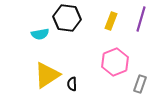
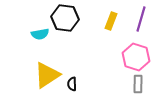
black hexagon: moved 2 px left
pink hexagon: moved 21 px right, 5 px up; rotated 20 degrees counterclockwise
gray rectangle: moved 2 px left; rotated 18 degrees counterclockwise
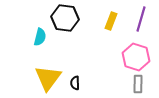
cyan semicircle: moved 3 px down; rotated 66 degrees counterclockwise
yellow triangle: moved 1 px right, 3 px down; rotated 20 degrees counterclockwise
black semicircle: moved 3 px right, 1 px up
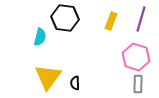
yellow triangle: moved 1 px up
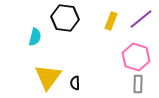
purple line: rotated 35 degrees clockwise
cyan semicircle: moved 5 px left
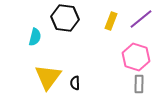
gray rectangle: moved 1 px right
